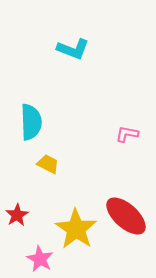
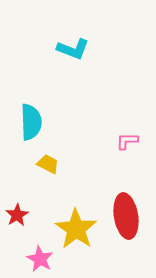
pink L-shape: moved 7 px down; rotated 10 degrees counterclockwise
red ellipse: rotated 39 degrees clockwise
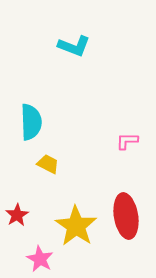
cyan L-shape: moved 1 px right, 3 px up
yellow star: moved 3 px up
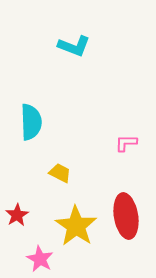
pink L-shape: moved 1 px left, 2 px down
yellow trapezoid: moved 12 px right, 9 px down
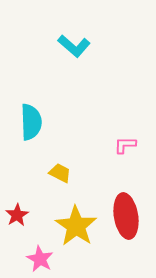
cyan L-shape: rotated 20 degrees clockwise
pink L-shape: moved 1 px left, 2 px down
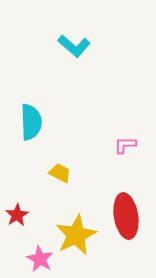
yellow star: moved 9 px down; rotated 12 degrees clockwise
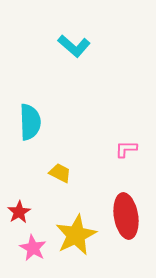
cyan semicircle: moved 1 px left
pink L-shape: moved 1 px right, 4 px down
red star: moved 2 px right, 3 px up
pink star: moved 7 px left, 11 px up
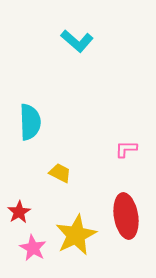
cyan L-shape: moved 3 px right, 5 px up
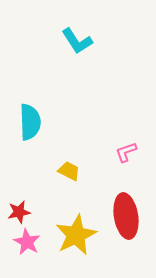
cyan L-shape: rotated 16 degrees clockwise
pink L-shape: moved 3 px down; rotated 20 degrees counterclockwise
yellow trapezoid: moved 9 px right, 2 px up
red star: rotated 20 degrees clockwise
pink star: moved 6 px left, 6 px up
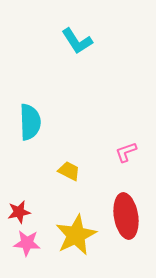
pink star: moved 1 px down; rotated 24 degrees counterclockwise
